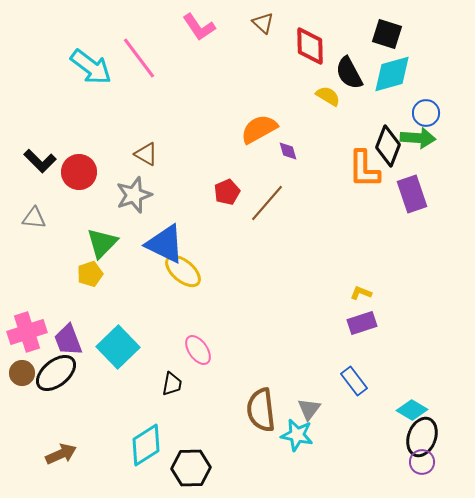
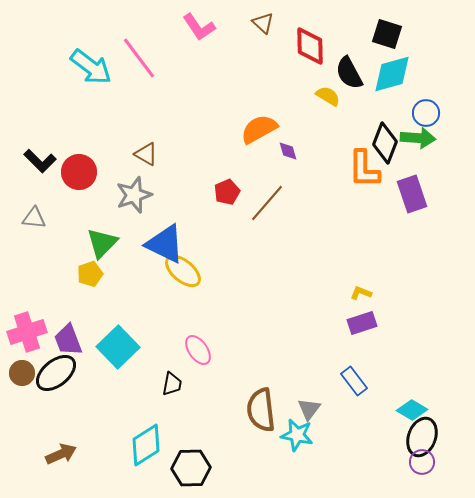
black diamond at (388, 146): moved 3 px left, 3 px up
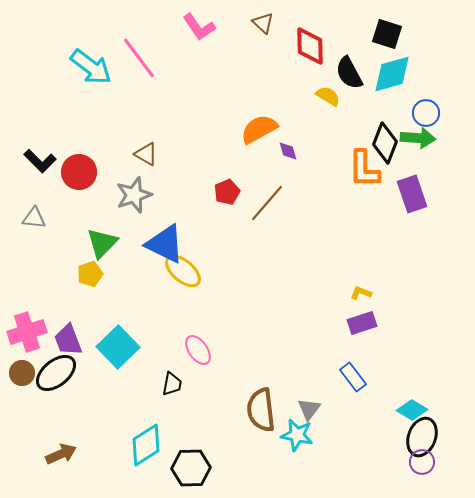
blue rectangle at (354, 381): moved 1 px left, 4 px up
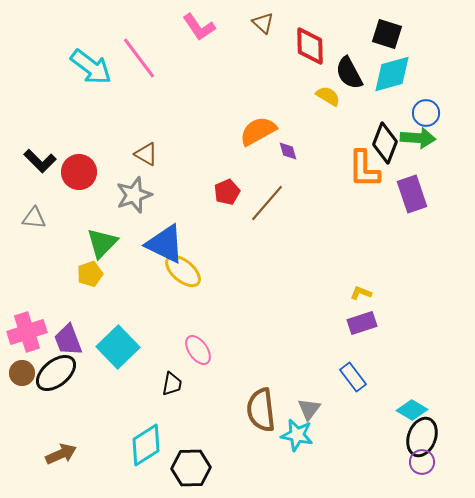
orange semicircle at (259, 129): moved 1 px left, 2 px down
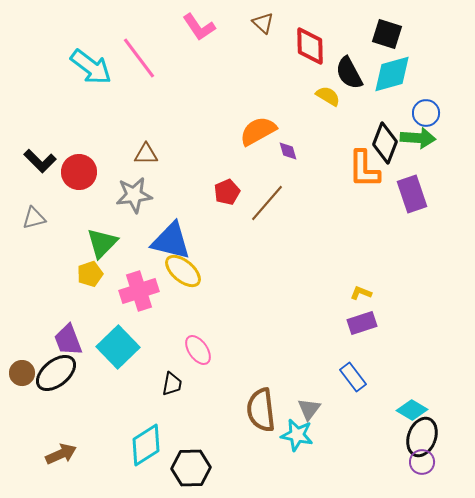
brown triangle at (146, 154): rotated 30 degrees counterclockwise
gray star at (134, 195): rotated 12 degrees clockwise
gray triangle at (34, 218): rotated 20 degrees counterclockwise
blue triangle at (165, 244): moved 6 px right, 3 px up; rotated 12 degrees counterclockwise
pink cross at (27, 332): moved 112 px right, 41 px up
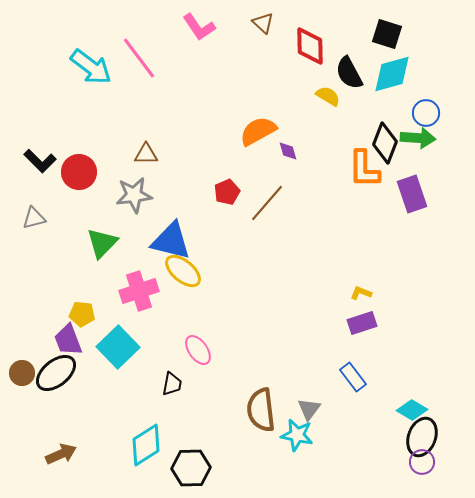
yellow pentagon at (90, 274): moved 8 px left, 40 px down; rotated 25 degrees clockwise
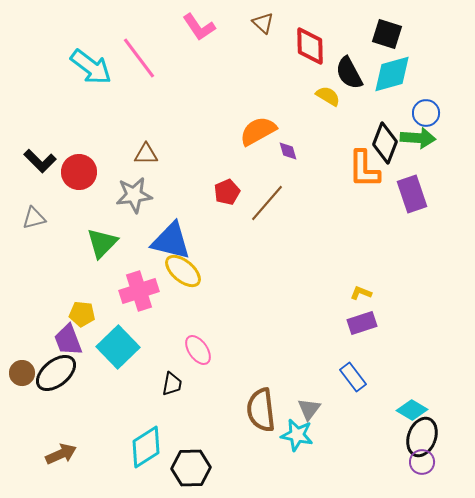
cyan diamond at (146, 445): moved 2 px down
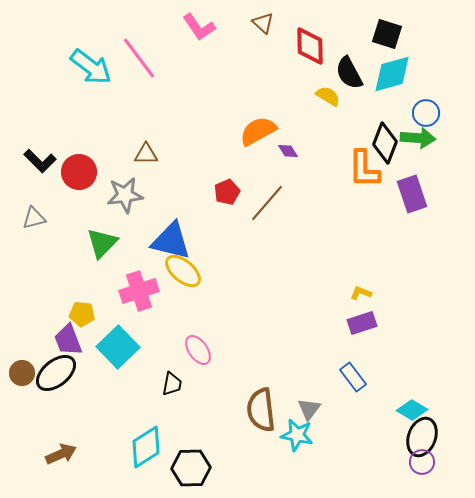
purple diamond at (288, 151): rotated 15 degrees counterclockwise
gray star at (134, 195): moved 9 px left
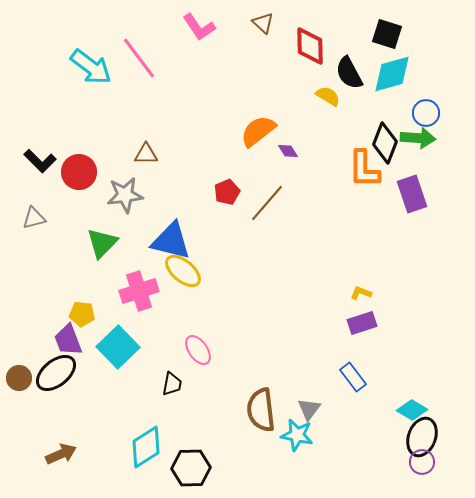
orange semicircle at (258, 131): rotated 9 degrees counterclockwise
brown circle at (22, 373): moved 3 px left, 5 px down
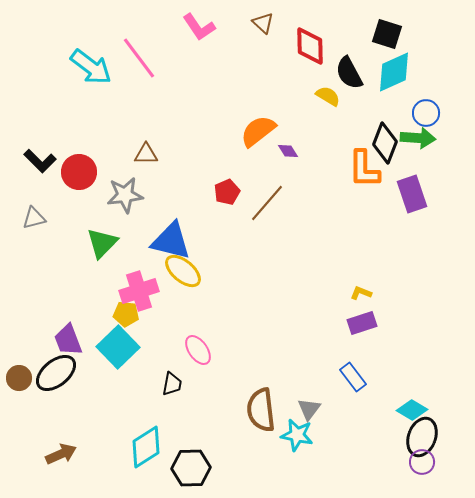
cyan diamond at (392, 74): moved 2 px right, 2 px up; rotated 9 degrees counterclockwise
yellow pentagon at (82, 314): moved 44 px right
